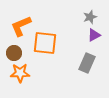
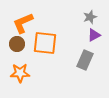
orange L-shape: moved 2 px right, 3 px up
brown circle: moved 3 px right, 9 px up
gray rectangle: moved 2 px left, 3 px up
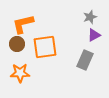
orange L-shape: moved 1 px down; rotated 10 degrees clockwise
orange square: moved 4 px down; rotated 15 degrees counterclockwise
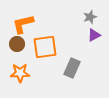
gray rectangle: moved 13 px left, 8 px down
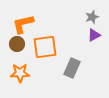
gray star: moved 2 px right
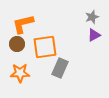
gray rectangle: moved 12 px left
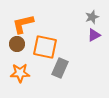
orange square: rotated 20 degrees clockwise
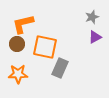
purple triangle: moved 1 px right, 2 px down
orange star: moved 2 px left, 1 px down
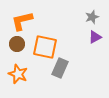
orange L-shape: moved 1 px left, 3 px up
orange star: rotated 24 degrees clockwise
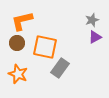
gray star: moved 3 px down
brown circle: moved 1 px up
gray rectangle: rotated 12 degrees clockwise
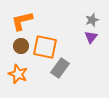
purple triangle: moved 4 px left; rotated 24 degrees counterclockwise
brown circle: moved 4 px right, 3 px down
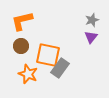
orange square: moved 3 px right, 8 px down
orange star: moved 10 px right
